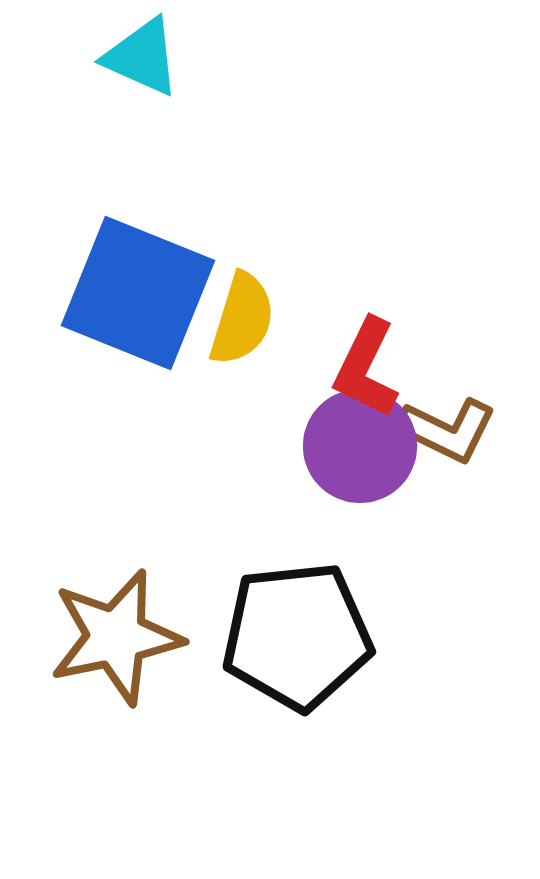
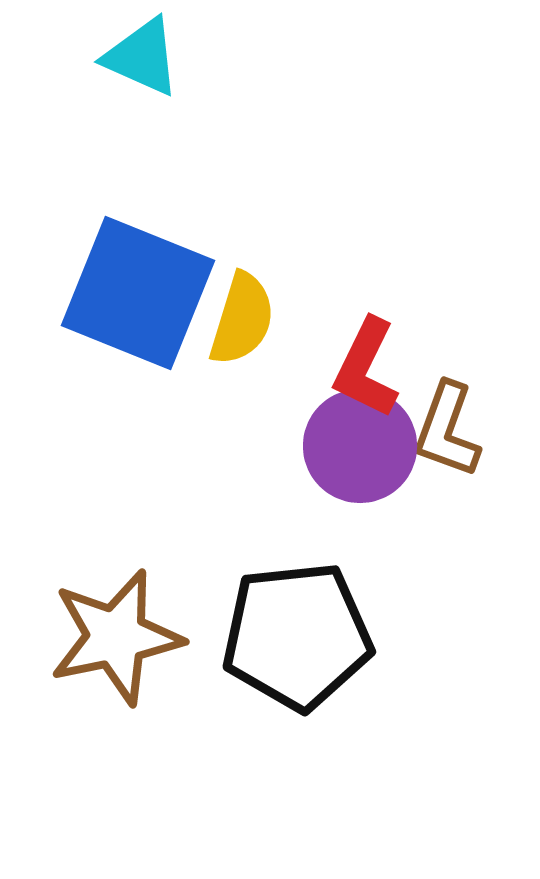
brown L-shape: rotated 84 degrees clockwise
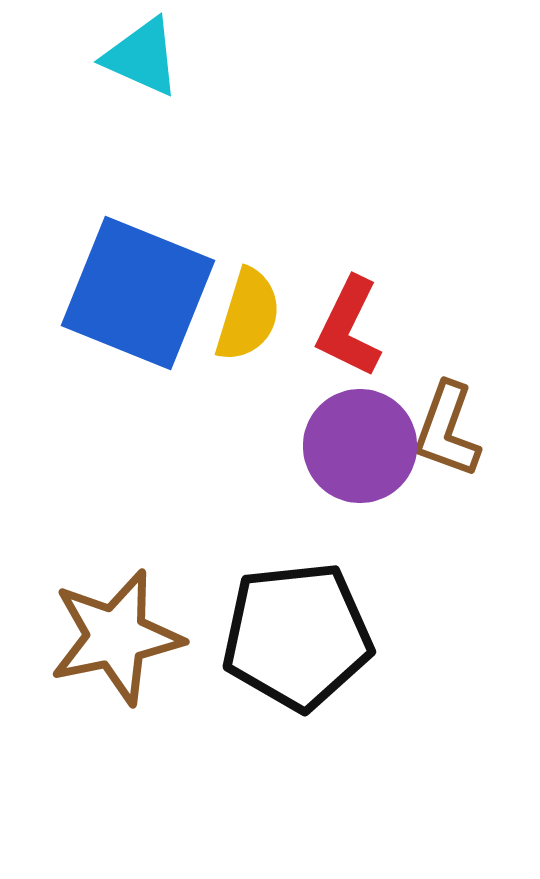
yellow semicircle: moved 6 px right, 4 px up
red L-shape: moved 17 px left, 41 px up
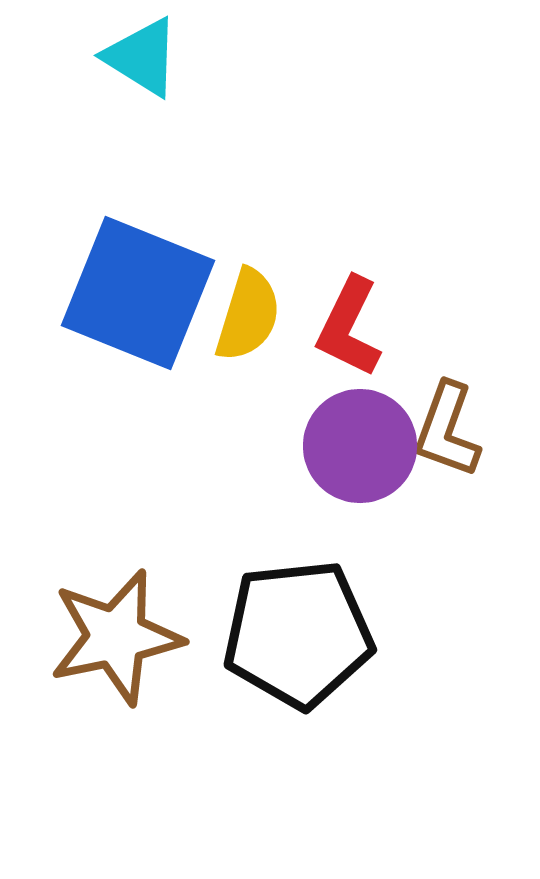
cyan triangle: rotated 8 degrees clockwise
black pentagon: moved 1 px right, 2 px up
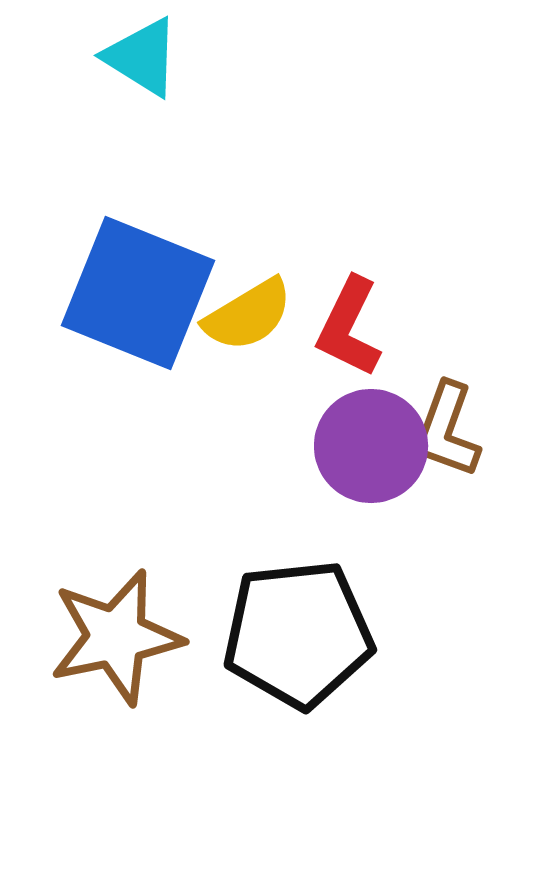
yellow semicircle: rotated 42 degrees clockwise
purple circle: moved 11 px right
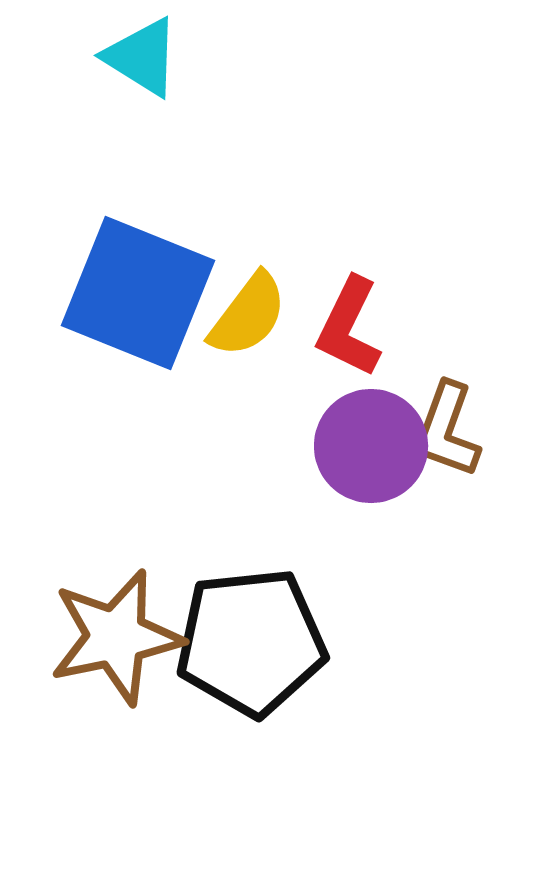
yellow semicircle: rotated 22 degrees counterclockwise
black pentagon: moved 47 px left, 8 px down
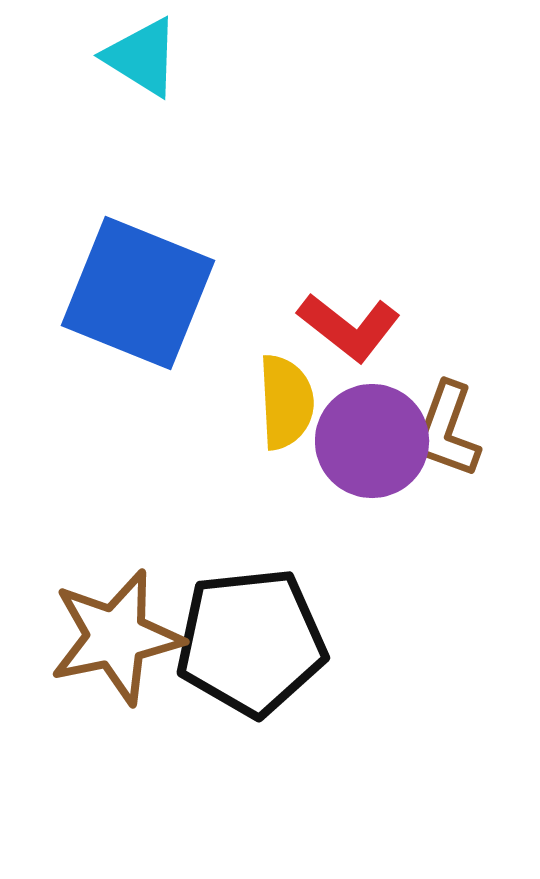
yellow semicircle: moved 38 px right, 87 px down; rotated 40 degrees counterclockwise
red L-shape: rotated 78 degrees counterclockwise
purple circle: moved 1 px right, 5 px up
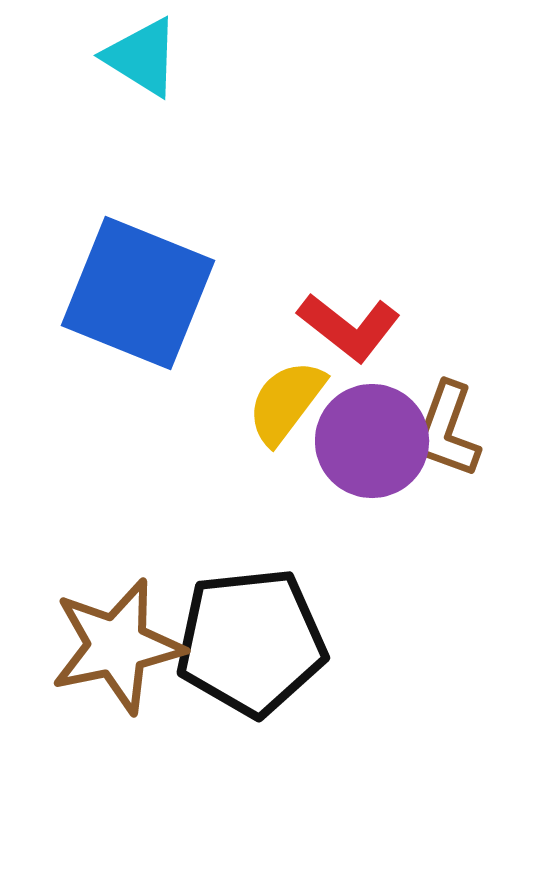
yellow semicircle: rotated 140 degrees counterclockwise
brown star: moved 1 px right, 9 px down
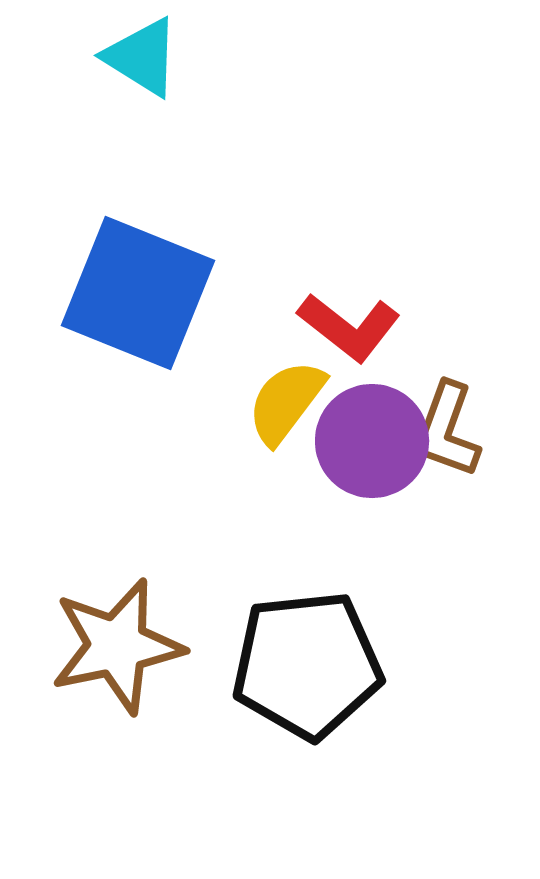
black pentagon: moved 56 px right, 23 px down
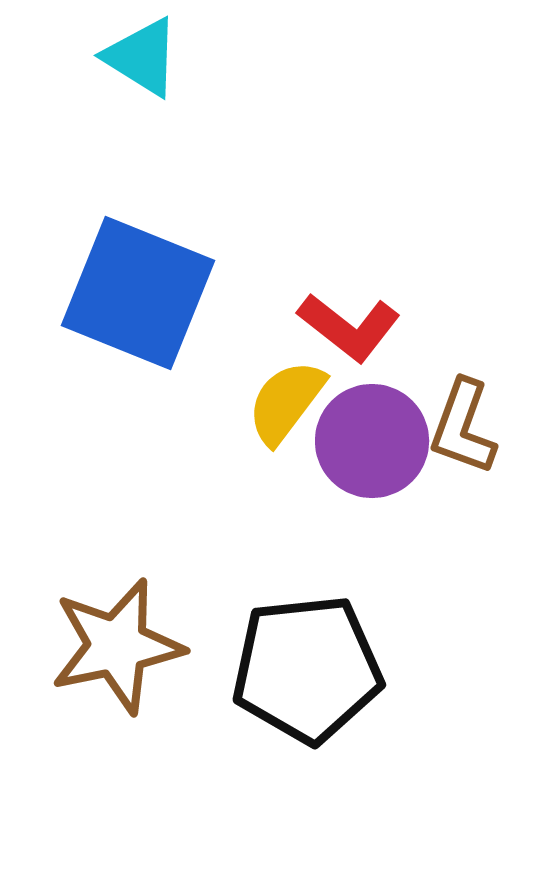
brown L-shape: moved 16 px right, 3 px up
black pentagon: moved 4 px down
